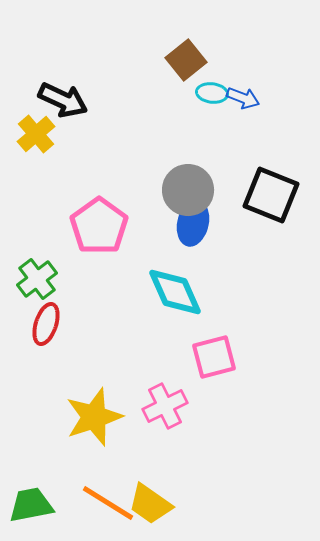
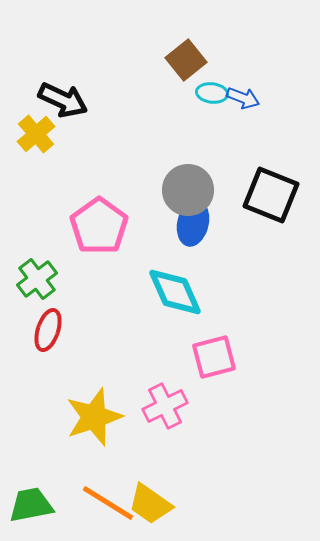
red ellipse: moved 2 px right, 6 px down
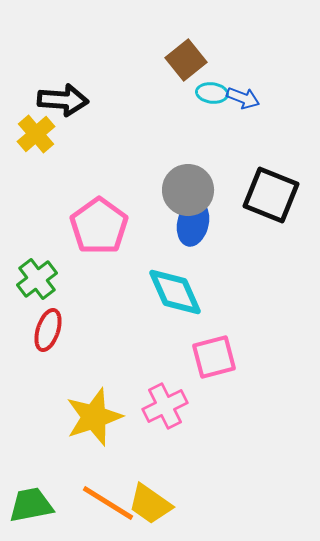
black arrow: rotated 21 degrees counterclockwise
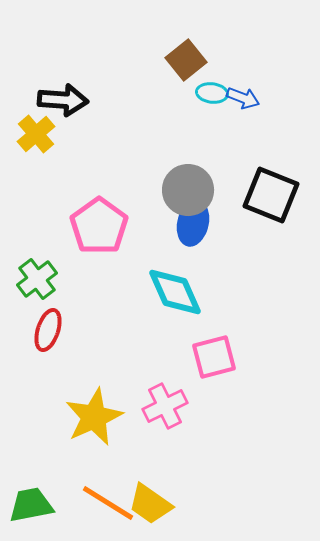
yellow star: rotated 6 degrees counterclockwise
